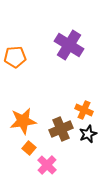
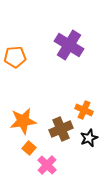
black star: moved 1 px right, 4 px down
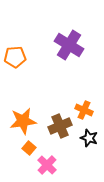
brown cross: moved 1 px left, 3 px up
black star: rotated 30 degrees counterclockwise
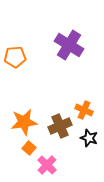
orange star: moved 1 px right, 1 px down
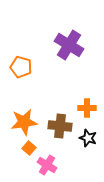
orange pentagon: moved 6 px right, 10 px down; rotated 20 degrees clockwise
orange cross: moved 3 px right, 2 px up; rotated 24 degrees counterclockwise
brown cross: rotated 30 degrees clockwise
black star: moved 1 px left
pink cross: rotated 12 degrees counterclockwise
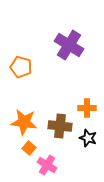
orange star: rotated 16 degrees clockwise
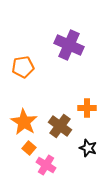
purple cross: rotated 8 degrees counterclockwise
orange pentagon: moved 2 px right; rotated 25 degrees counterclockwise
orange star: rotated 24 degrees clockwise
brown cross: rotated 30 degrees clockwise
black star: moved 10 px down
pink cross: moved 1 px left
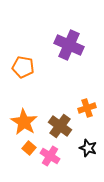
orange pentagon: rotated 20 degrees clockwise
orange cross: rotated 18 degrees counterclockwise
pink cross: moved 4 px right, 9 px up
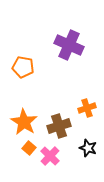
brown cross: moved 1 px left; rotated 35 degrees clockwise
pink cross: rotated 12 degrees clockwise
